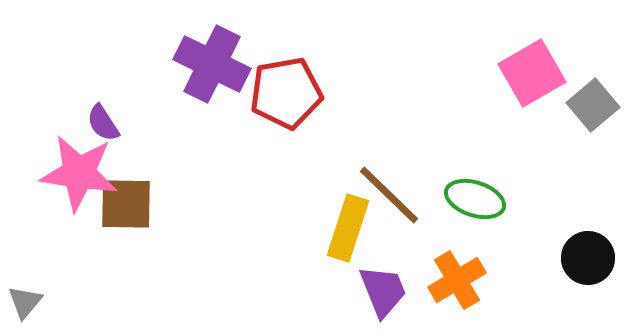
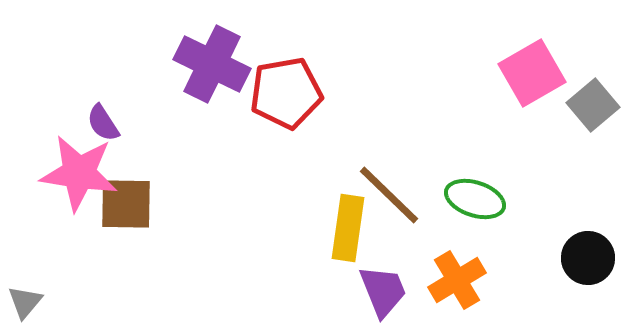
yellow rectangle: rotated 10 degrees counterclockwise
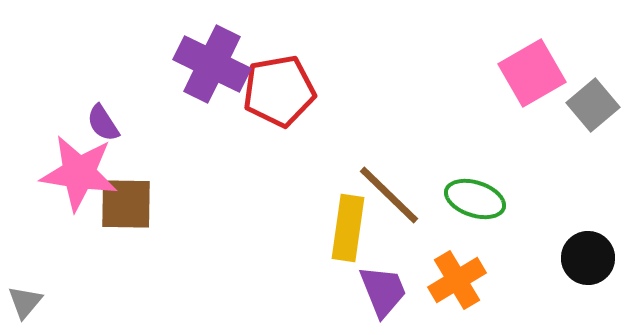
red pentagon: moved 7 px left, 2 px up
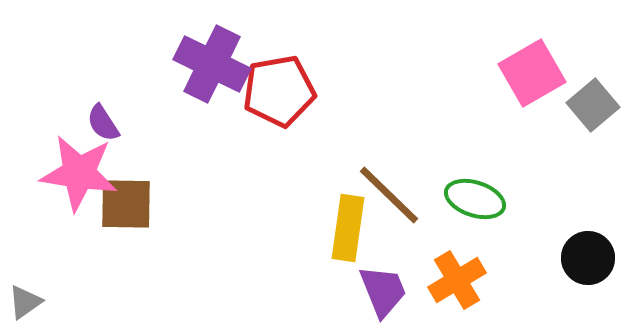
gray triangle: rotated 15 degrees clockwise
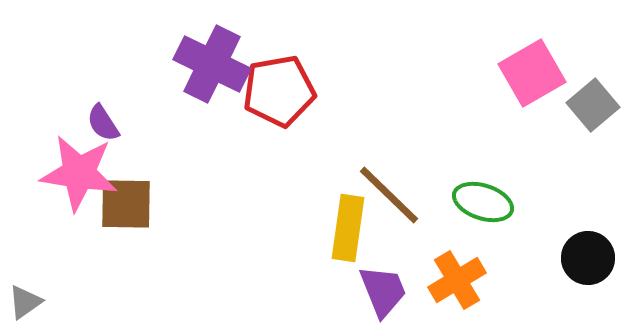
green ellipse: moved 8 px right, 3 px down
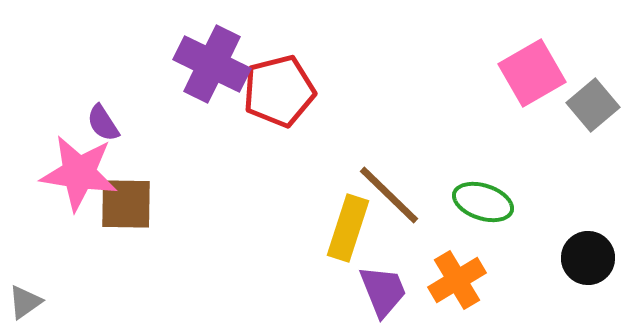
red pentagon: rotated 4 degrees counterclockwise
yellow rectangle: rotated 10 degrees clockwise
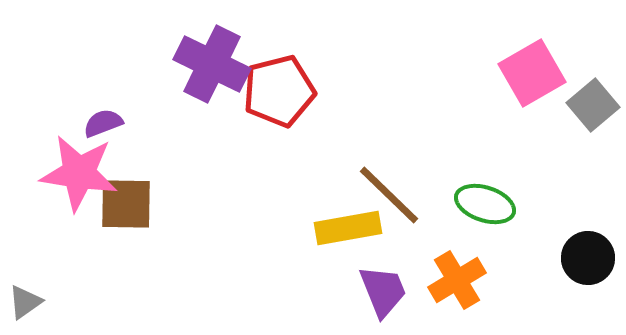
purple semicircle: rotated 102 degrees clockwise
green ellipse: moved 2 px right, 2 px down
yellow rectangle: rotated 62 degrees clockwise
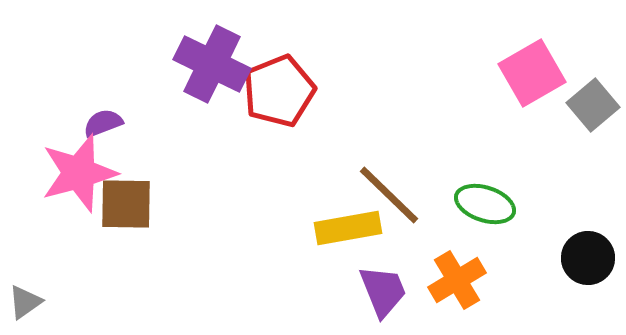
red pentagon: rotated 8 degrees counterclockwise
pink star: rotated 24 degrees counterclockwise
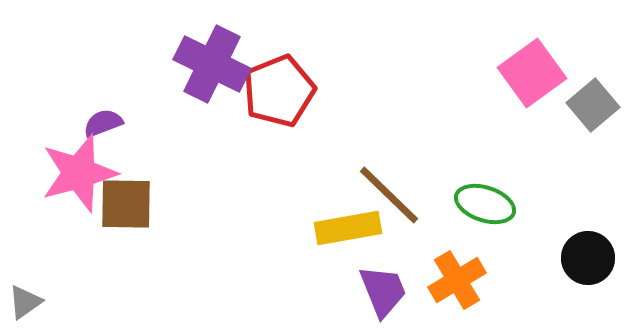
pink square: rotated 6 degrees counterclockwise
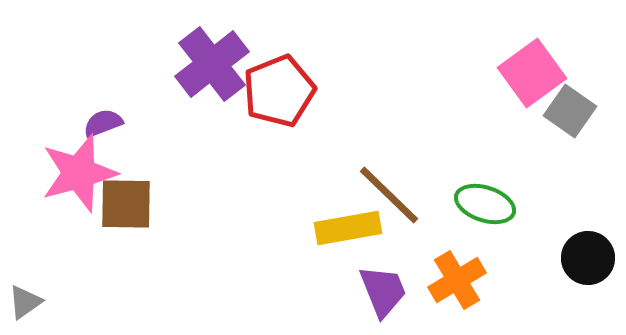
purple cross: rotated 26 degrees clockwise
gray square: moved 23 px left, 6 px down; rotated 15 degrees counterclockwise
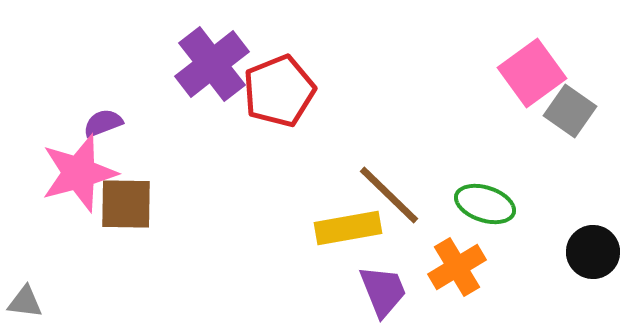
black circle: moved 5 px right, 6 px up
orange cross: moved 13 px up
gray triangle: rotated 42 degrees clockwise
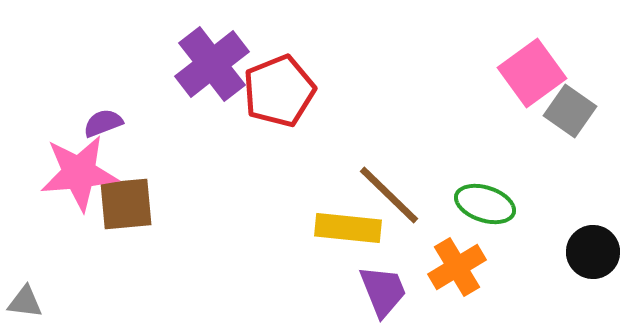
pink star: rotated 10 degrees clockwise
brown square: rotated 6 degrees counterclockwise
yellow rectangle: rotated 16 degrees clockwise
